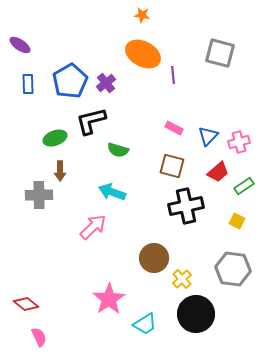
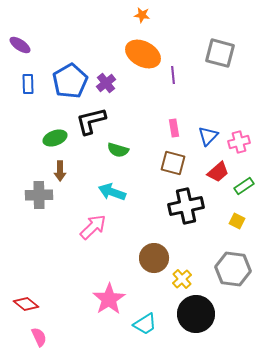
pink rectangle: rotated 54 degrees clockwise
brown square: moved 1 px right, 3 px up
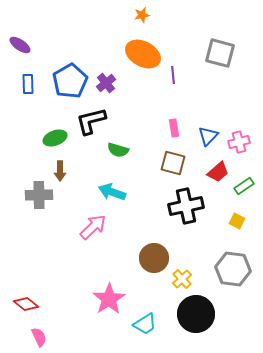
orange star: rotated 21 degrees counterclockwise
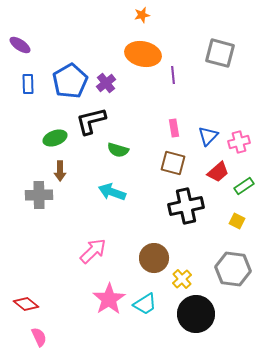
orange ellipse: rotated 16 degrees counterclockwise
pink arrow: moved 24 px down
cyan trapezoid: moved 20 px up
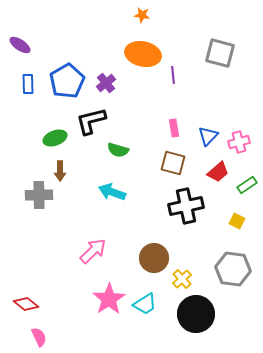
orange star: rotated 21 degrees clockwise
blue pentagon: moved 3 px left
green rectangle: moved 3 px right, 1 px up
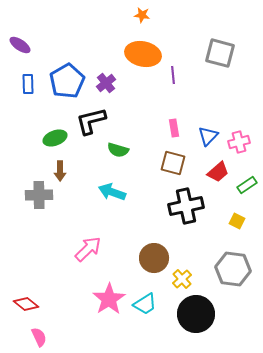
pink arrow: moved 5 px left, 2 px up
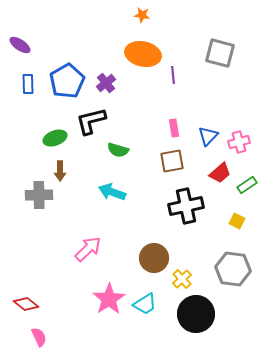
brown square: moved 1 px left, 2 px up; rotated 25 degrees counterclockwise
red trapezoid: moved 2 px right, 1 px down
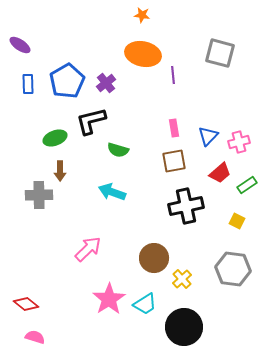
brown square: moved 2 px right
black circle: moved 12 px left, 13 px down
pink semicircle: moved 4 px left; rotated 48 degrees counterclockwise
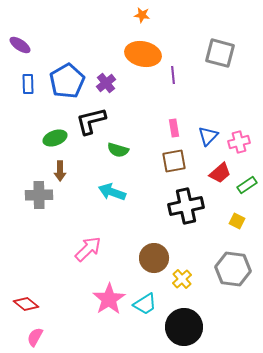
pink semicircle: rotated 78 degrees counterclockwise
